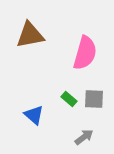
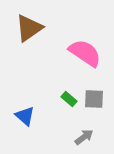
brown triangle: moved 1 px left, 7 px up; rotated 24 degrees counterclockwise
pink semicircle: rotated 72 degrees counterclockwise
blue triangle: moved 9 px left, 1 px down
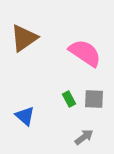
brown triangle: moved 5 px left, 10 px down
green rectangle: rotated 21 degrees clockwise
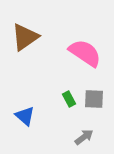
brown triangle: moved 1 px right, 1 px up
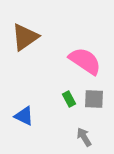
pink semicircle: moved 8 px down
blue triangle: moved 1 px left; rotated 15 degrees counterclockwise
gray arrow: rotated 84 degrees counterclockwise
